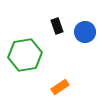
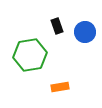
green hexagon: moved 5 px right
orange rectangle: rotated 24 degrees clockwise
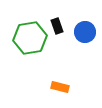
green hexagon: moved 17 px up
orange rectangle: rotated 24 degrees clockwise
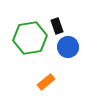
blue circle: moved 17 px left, 15 px down
orange rectangle: moved 14 px left, 5 px up; rotated 54 degrees counterclockwise
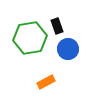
blue circle: moved 2 px down
orange rectangle: rotated 12 degrees clockwise
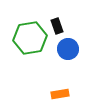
orange rectangle: moved 14 px right, 12 px down; rotated 18 degrees clockwise
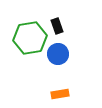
blue circle: moved 10 px left, 5 px down
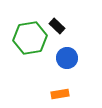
black rectangle: rotated 28 degrees counterclockwise
blue circle: moved 9 px right, 4 px down
